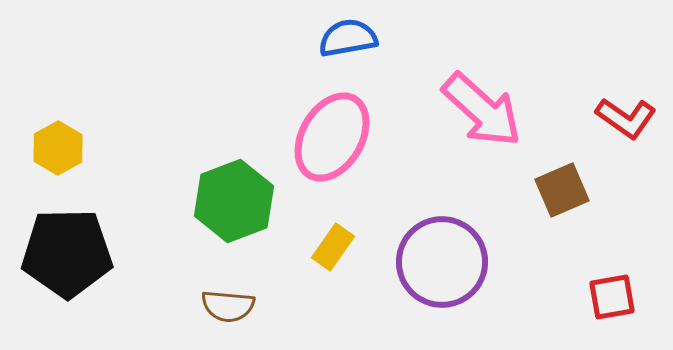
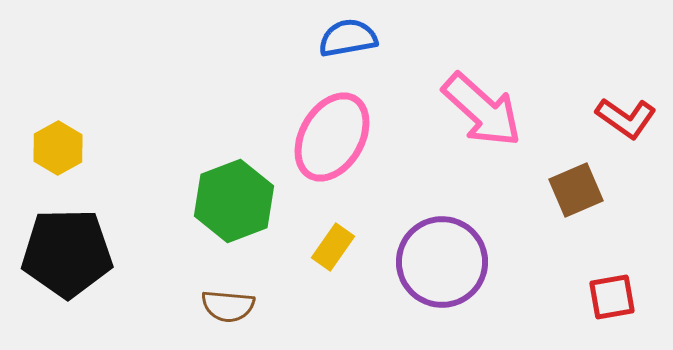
brown square: moved 14 px right
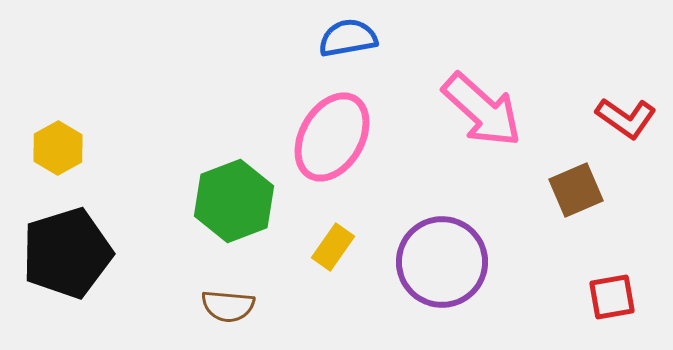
black pentagon: rotated 16 degrees counterclockwise
